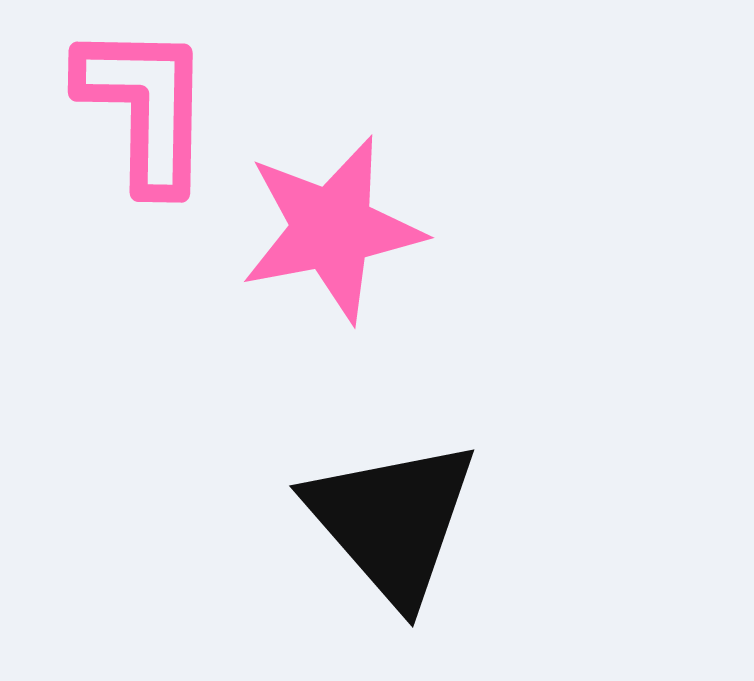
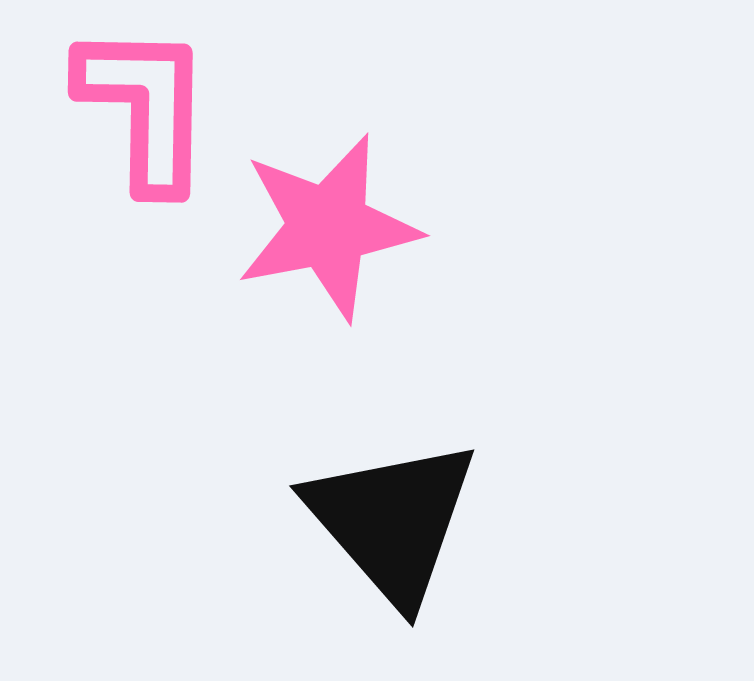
pink star: moved 4 px left, 2 px up
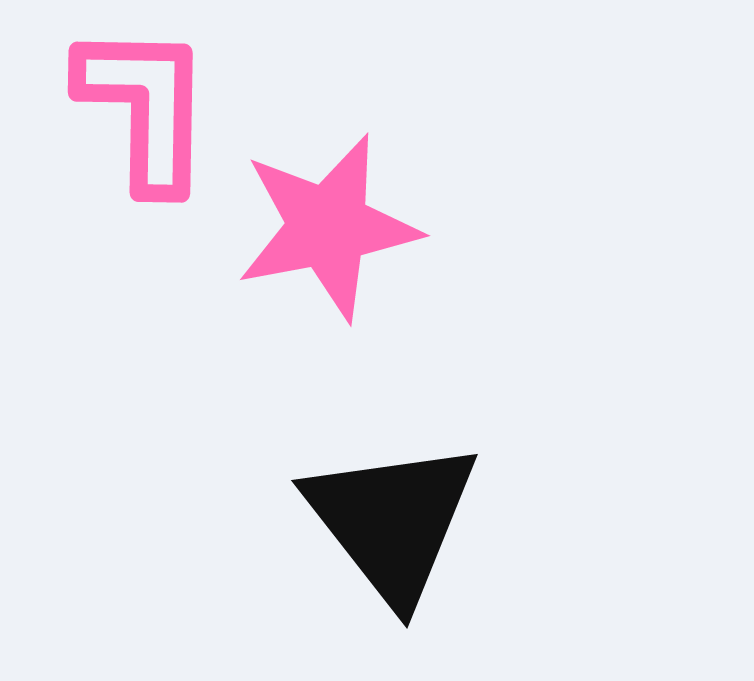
black triangle: rotated 3 degrees clockwise
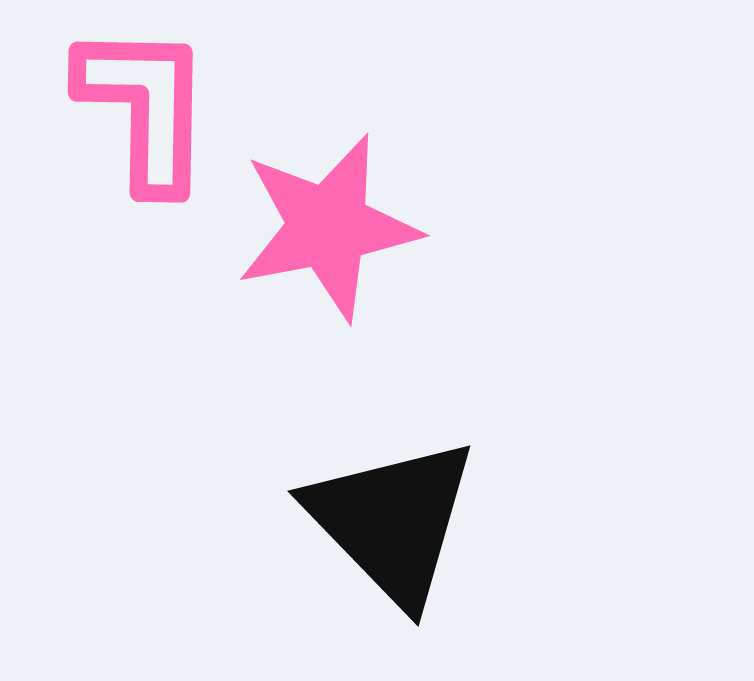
black triangle: rotated 6 degrees counterclockwise
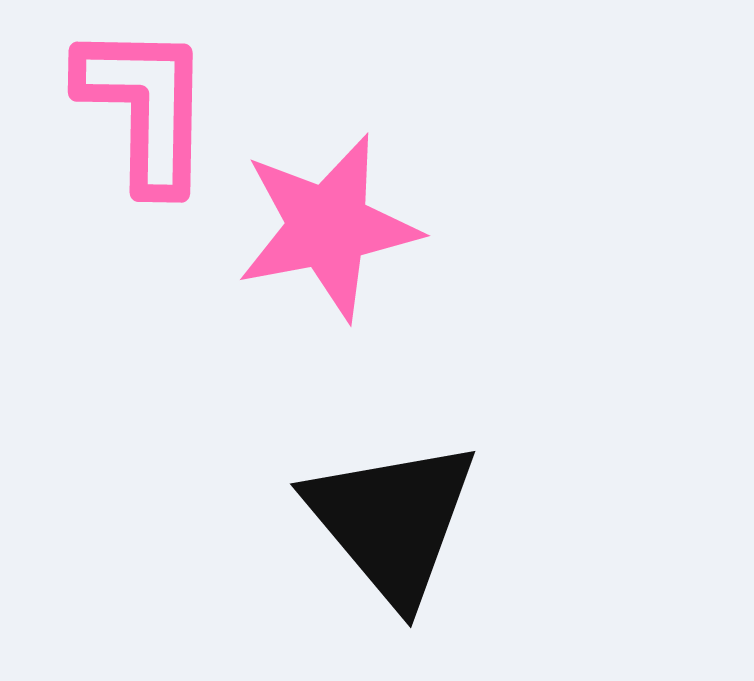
black triangle: rotated 4 degrees clockwise
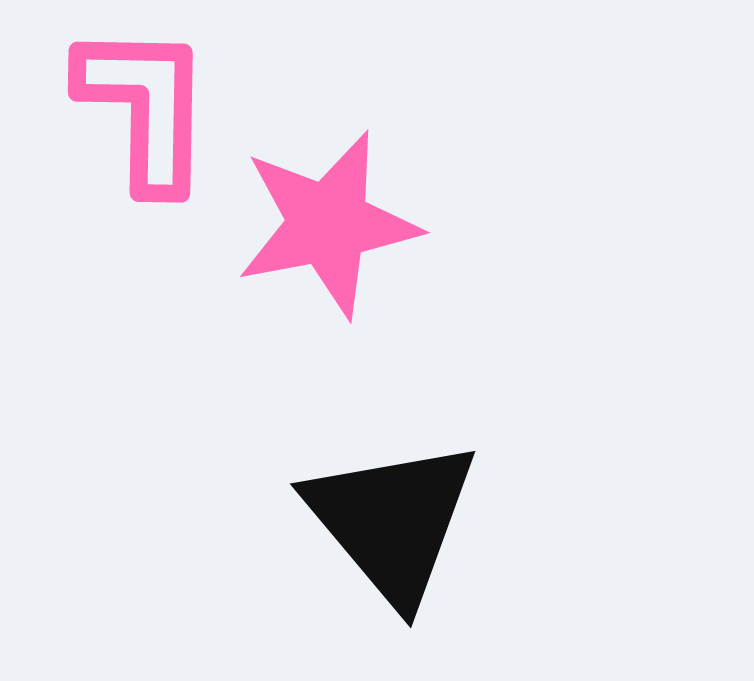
pink star: moved 3 px up
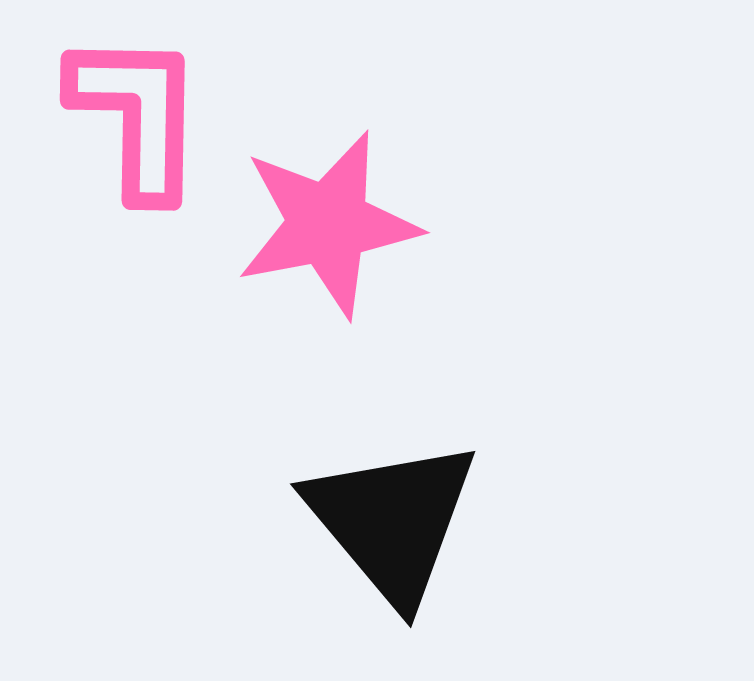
pink L-shape: moved 8 px left, 8 px down
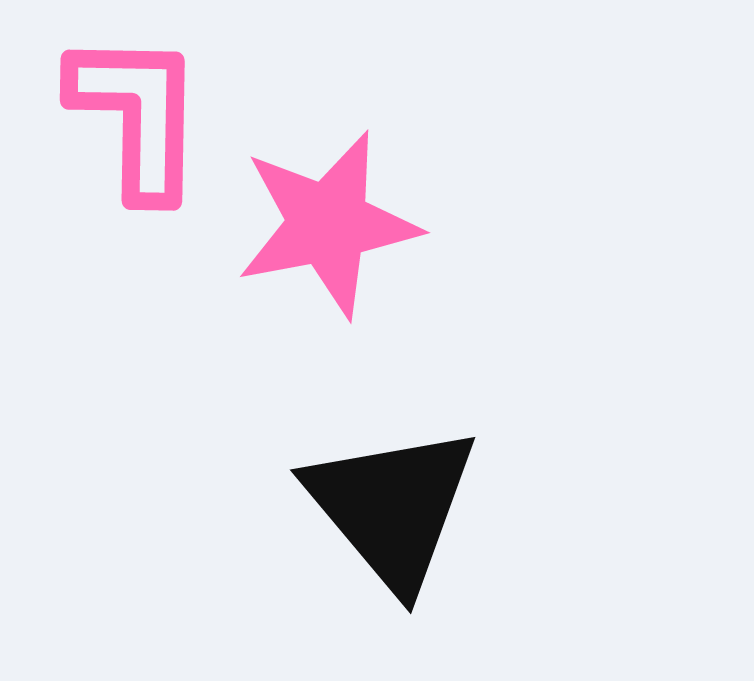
black triangle: moved 14 px up
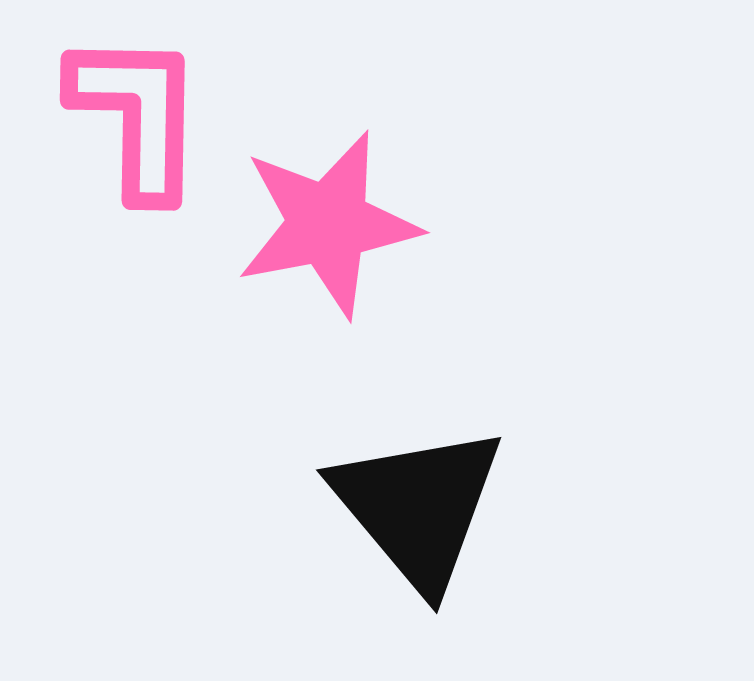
black triangle: moved 26 px right
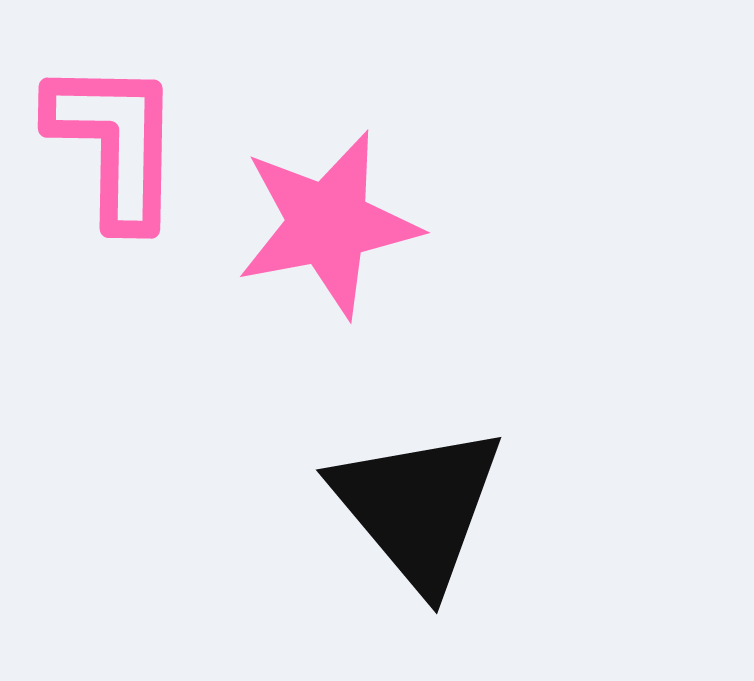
pink L-shape: moved 22 px left, 28 px down
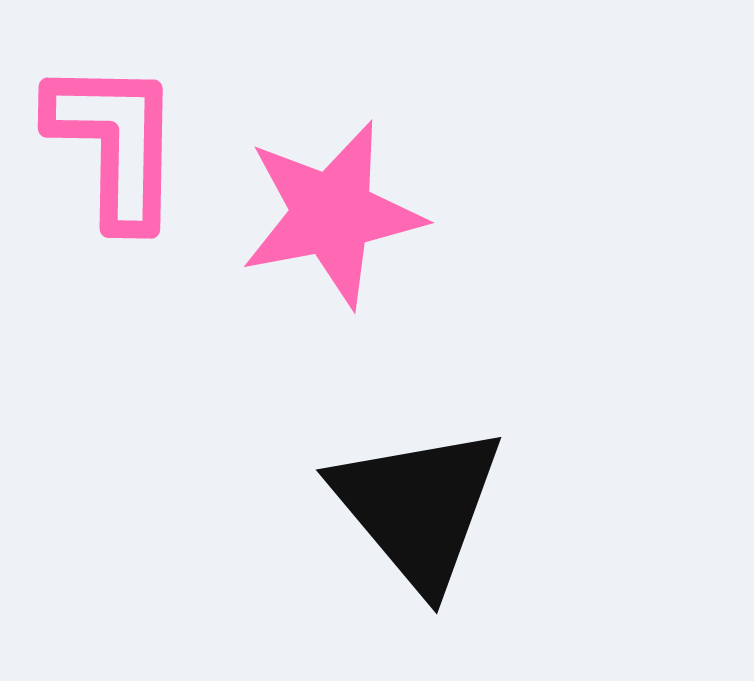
pink star: moved 4 px right, 10 px up
